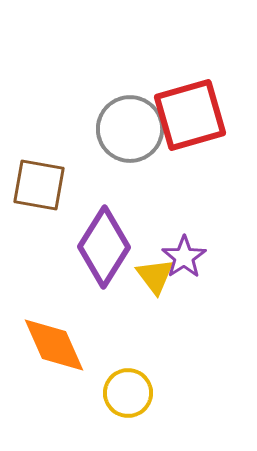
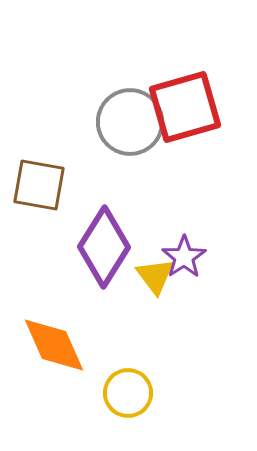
red square: moved 5 px left, 8 px up
gray circle: moved 7 px up
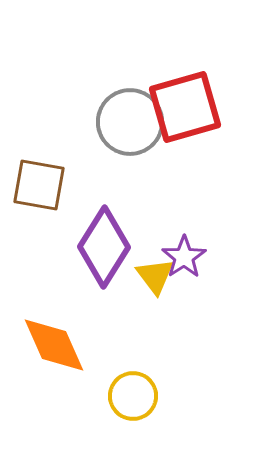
yellow circle: moved 5 px right, 3 px down
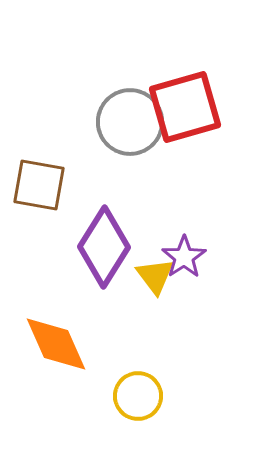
orange diamond: moved 2 px right, 1 px up
yellow circle: moved 5 px right
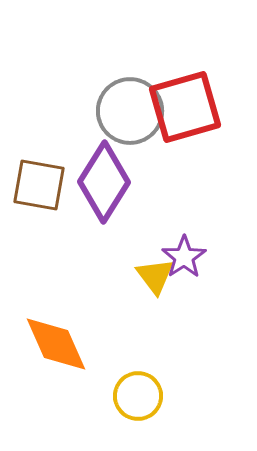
gray circle: moved 11 px up
purple diamond: moved 65 px up
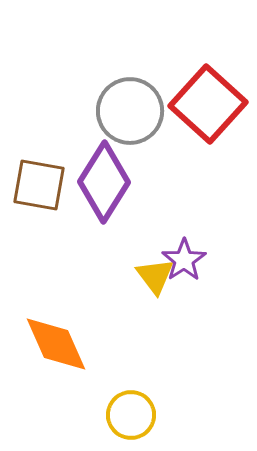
red square: moved 23 px right, 3 px up; rotated 32 degrees counterclockwise
purple star: moved 3 px down
yellow circle: moved 7 px left, 19 px down
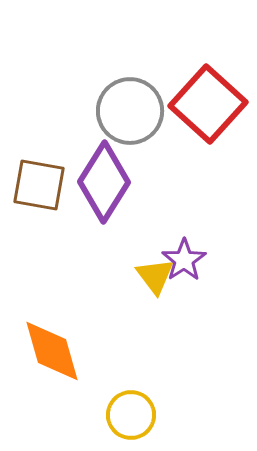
orange diamond: moved 4 px left, 7 px down; rotated 8 degrees clockwise
